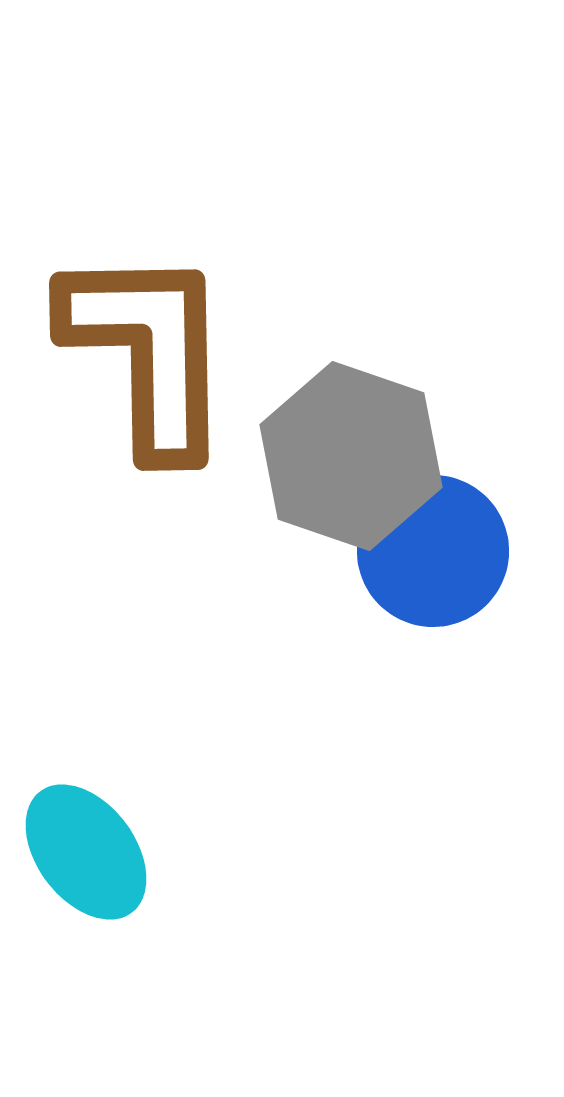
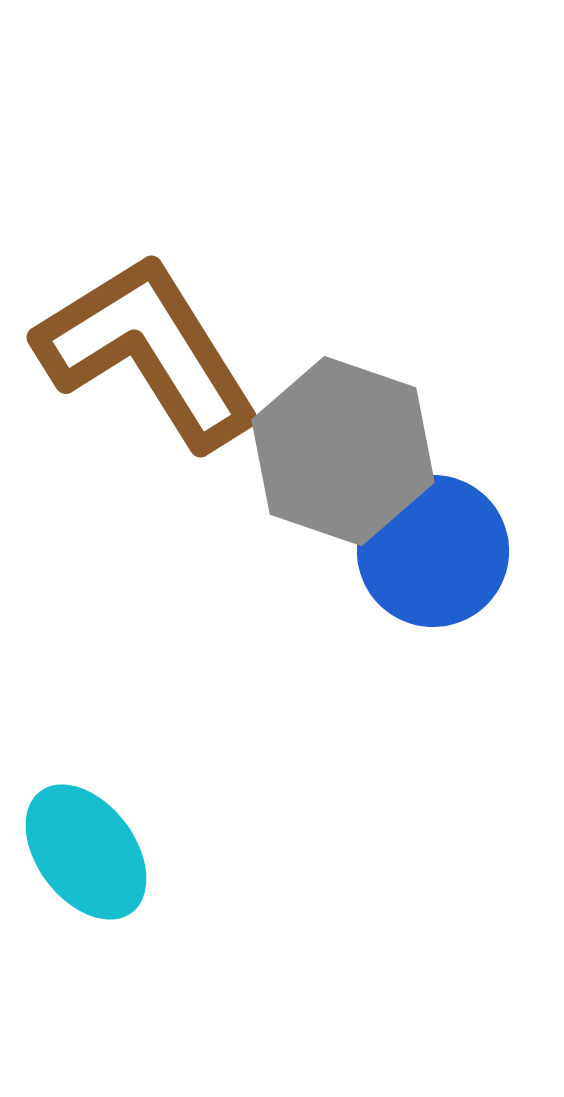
brown L-shape: rotated 31 degrees counterclockwise
gray hexagon: moved 8 px left, 5 px up
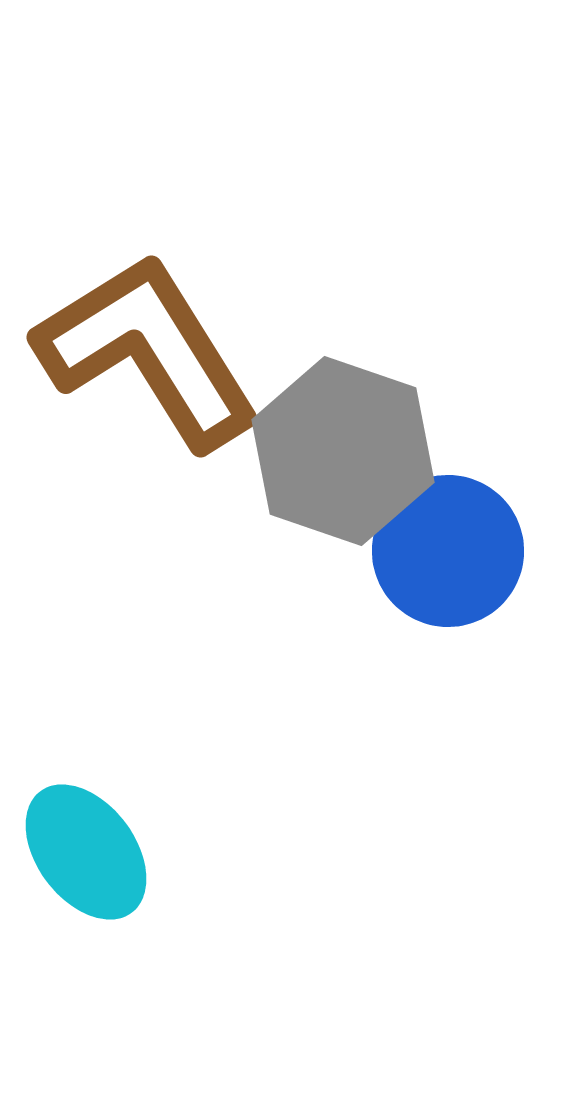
blue circle: moved 15 px right
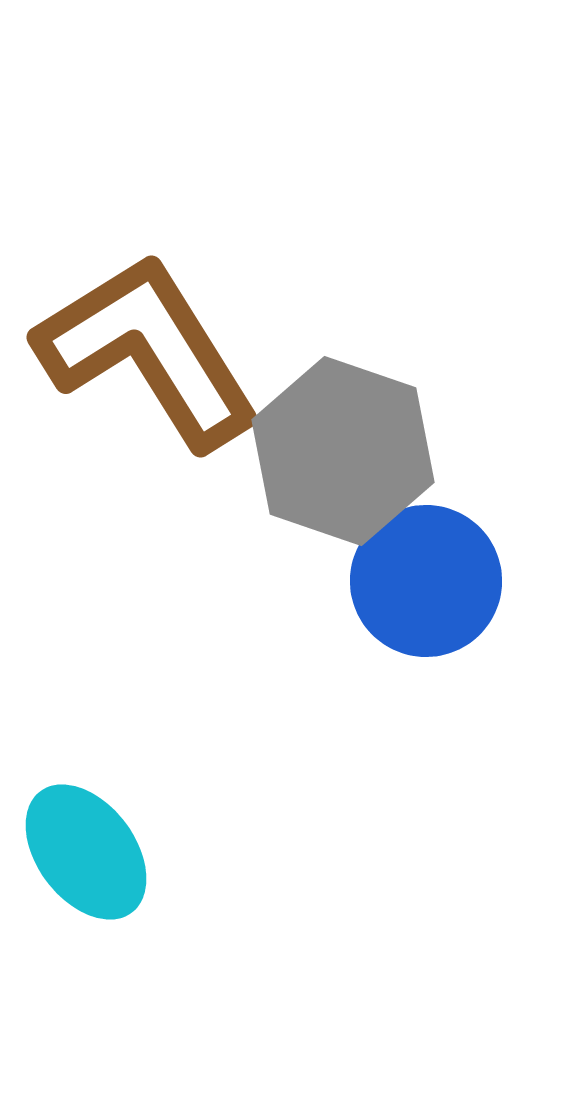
blue circle: moved 22 px left, 30 px down
